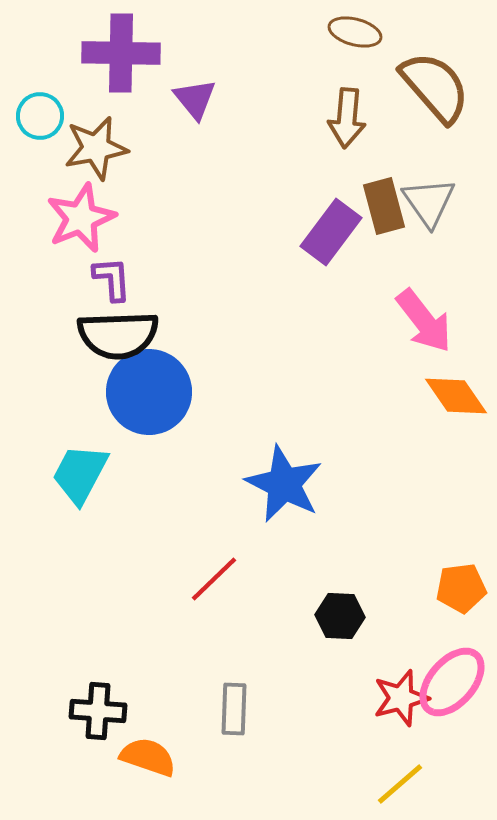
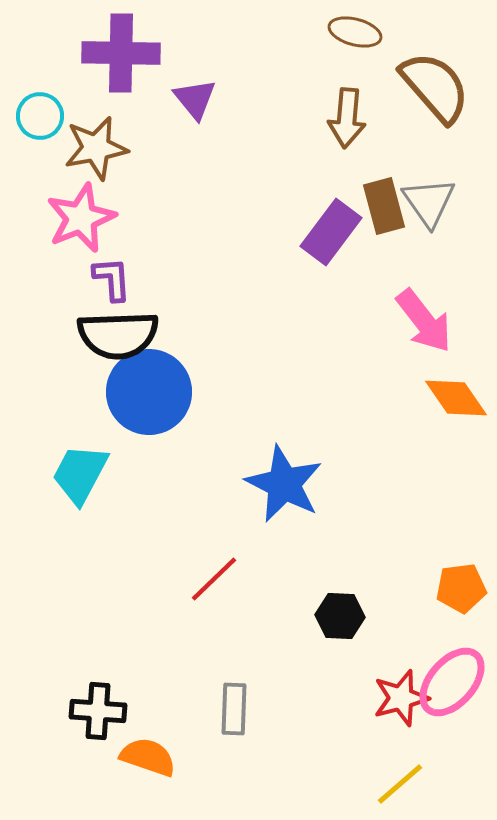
orange diamond: moved 2 px down
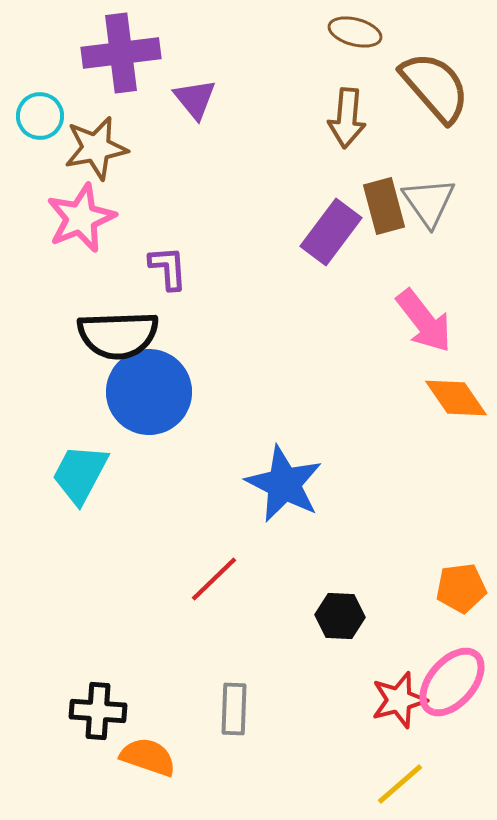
purple cross: rotated 8 degrees counterclockwise
purple L-shape: moved 56 px right, 11 px up
red star: moved 2 px left, 2 px down
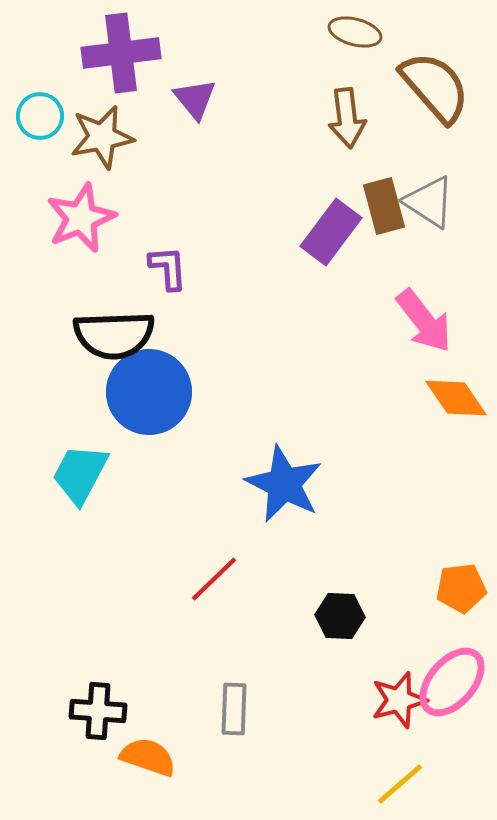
brown arrow: rotated 12 degrees counterclockwise
brown star: moved 6 px right, 11 px up
gray triangle: rotated 22 degrees counterclockwise
black semicircle: moved 4 px left
